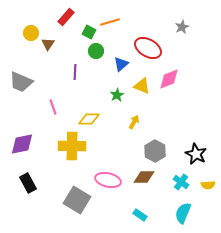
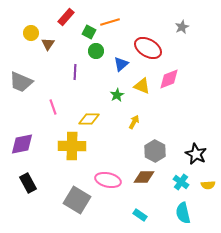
cyan semicircle: rotated 35 degrees counterclockwise
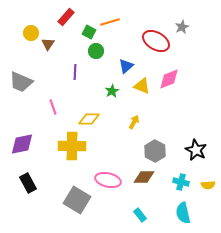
red ellipse: moved 8 px right, 7 px up
blue triangle: moved 5 px right, 2 px down
green star: moved 5 px left, 4 px up
black star: moved 4 px up
cyan cross: rotated 21 degrees counterclockwise
cyan rectangle: rotated 16 degrees clockwise
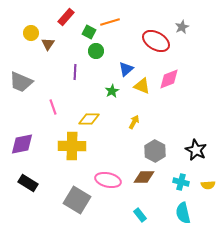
blue triangle: moved 3 px down
black rectangle: rotated 30 degrees counterclockwise
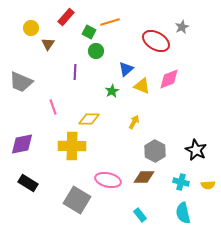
yellow circle: moved 5 px up
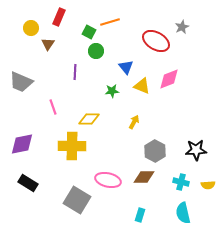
red rectangle: moved 7 px left; rotated 18 degrees counterclockwise
blue triangle: moved 2 px up; rotated 28 degrees counterclockwise
green star: rotated 24 degrees clockwise
black star: rotated 30 degrees counterclockwise
cyan rectangle: rotated 56 degrees clockwise
